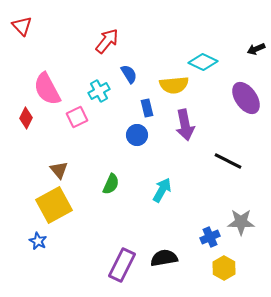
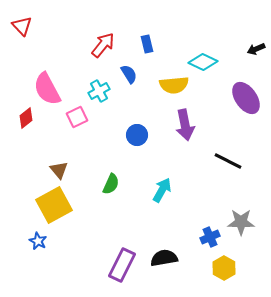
red arrow: moved 4 px left, 4 px down
blue rectangle: moved 64 px up
red diamond: rotated 25 degrees clockwise
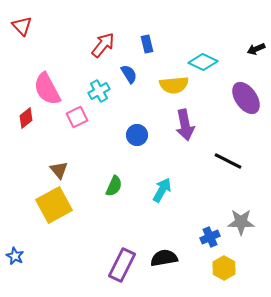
green semicircle: moved 3 px right, 2 px down
blue star: moved 23 px left, 15 px down
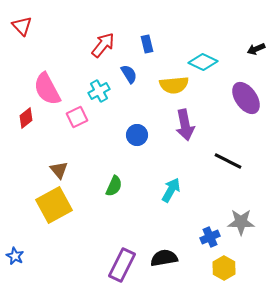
cyan arrow: moved 9 px right
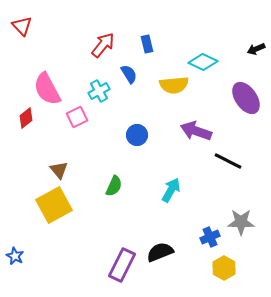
purple arrow: moved 11 px right, 6 px down; rotated 120 degrees clockwise
black semicircle: moved 4 px left, 6 px up; rotated 12 degrees counterclockwise
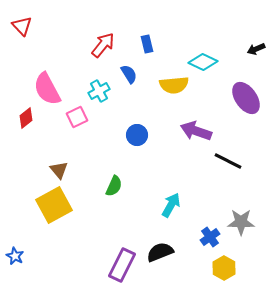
cyan arrow: moved 15 px down
blue cross: rotated 12 degrees counterclockwise
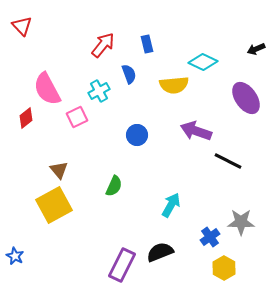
blue semicircle: rotated 12 degrees clockwise
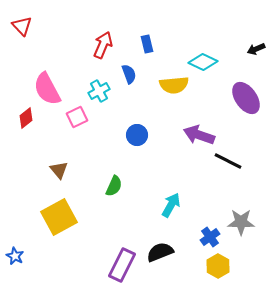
red arrow: rotated 16 degrees counterclockwise
purple arrow: moved 3 px right, 4 px down
yellow square: moved 5 px right, 12 px down
yellow hexagon: moved 6 px left, 2 px up
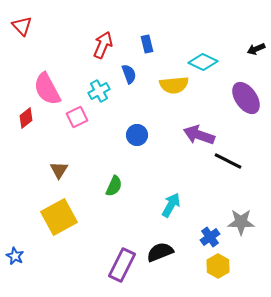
brown triangle: rotated 12 degrees clockwise
